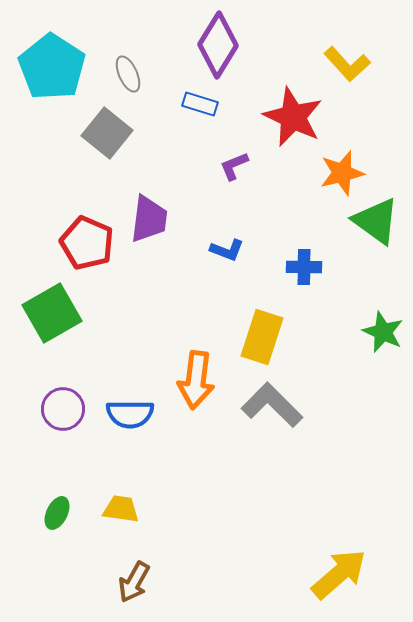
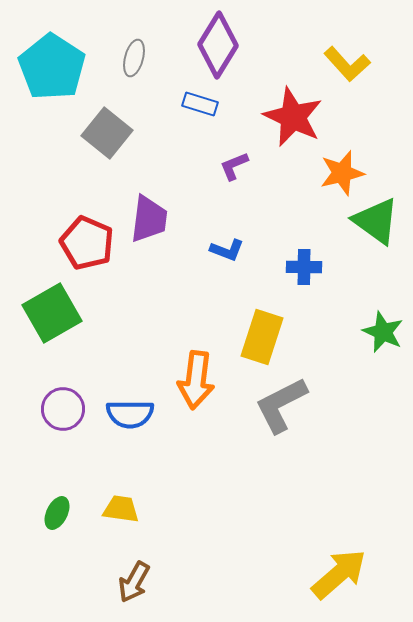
gray ellipse: moved 6 px right, 16 px up; rotated 39 degrees clockwise
gray L-shape: moved 9 px right; rotated 72 degrees counterclockwise
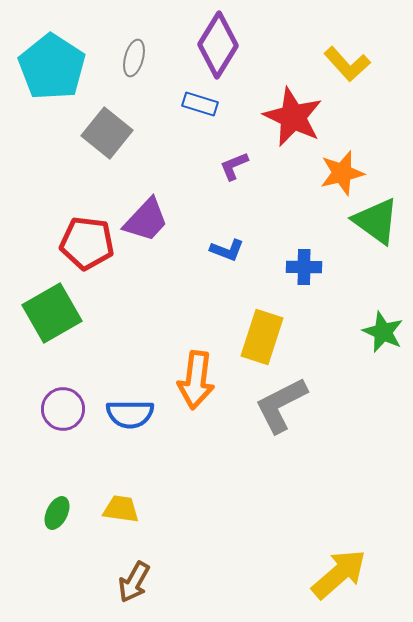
purple trapezoid: moved 3 px left, 1 px down; rotated 36 degrees clockwise
red pentagon: rotated 16 degrees counterclockwise
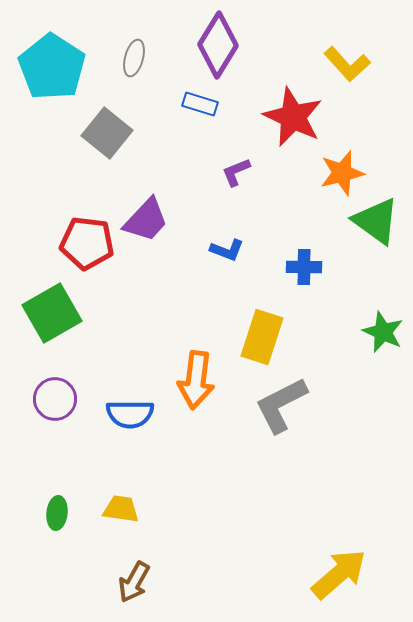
purple L-shape: moved 2 px right, 6 px down
purple circle: moved 8 px left, 10 px up
green ellipse: rotated 20 degrees counterclockwise
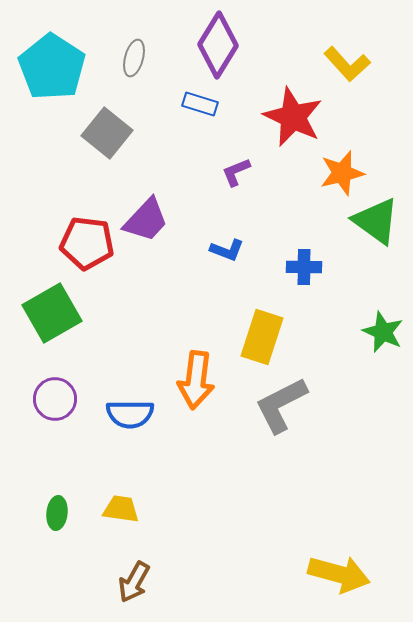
yellow arrow: rotated 56 degrees clockwise
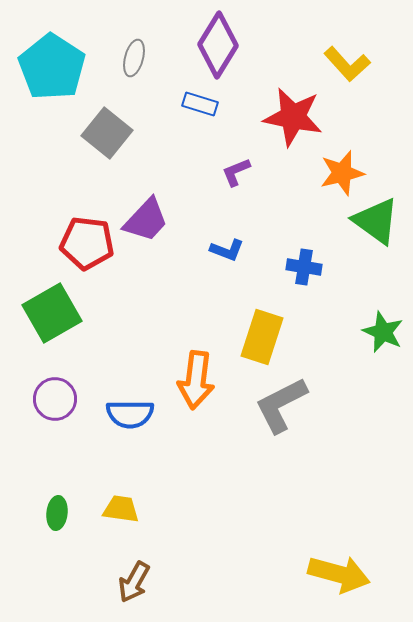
red star: rotated 14 degrees counterclockwise
blue cross: rotated 8 degrees clockwise
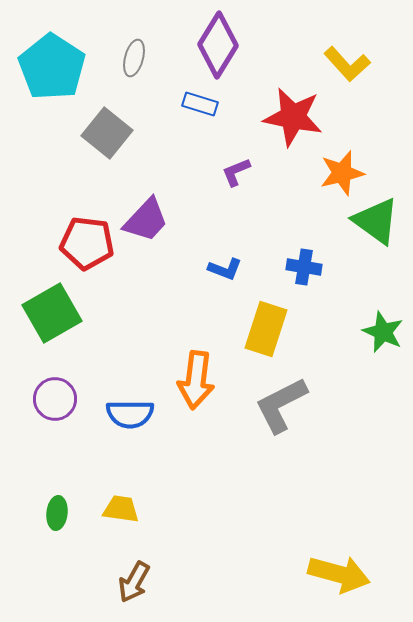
blue L-shape: moved 2 px left, 19 px down
yellow rectangle: moved 4 px right, 8 px up
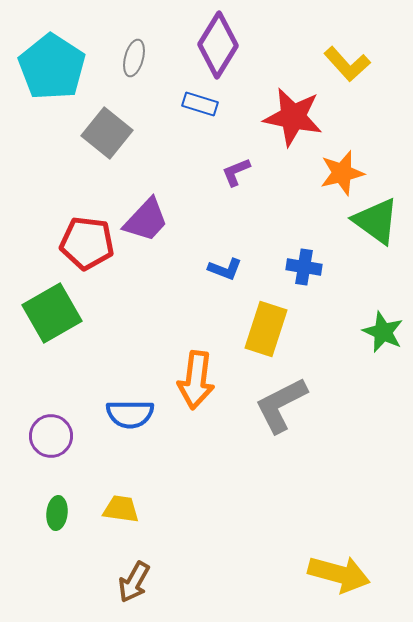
purple circle: moved 4 px left, 37 px down
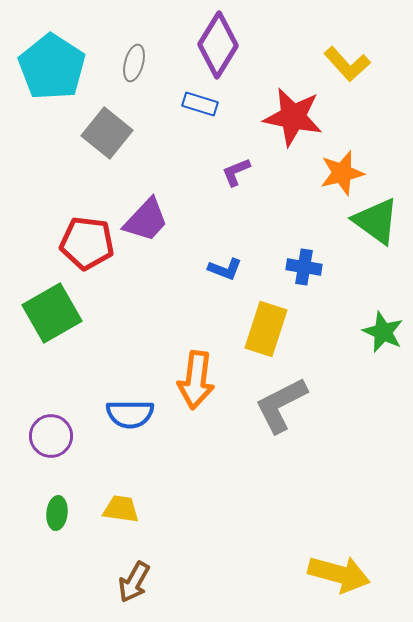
gray ellipse: moved 5 px down
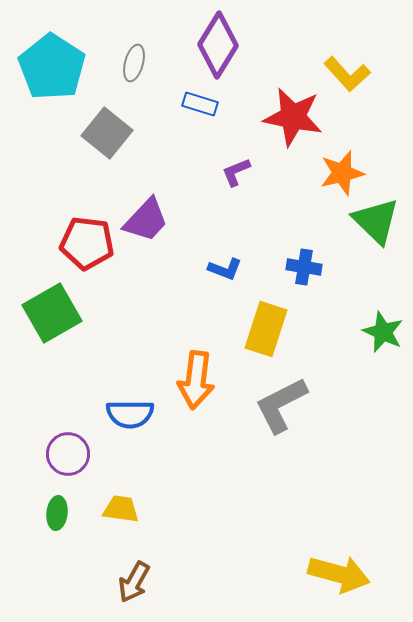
yellow L-shape: moved 10 px down
green triangle: rotated 8 degrees clockwise
purple circle: moved 17 px right, 18 px down
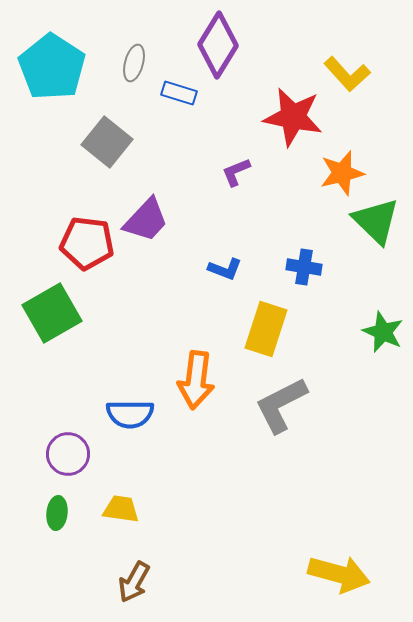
blue rectangle: moved 21 px left, 11 px up
gray square: moved 9 px down
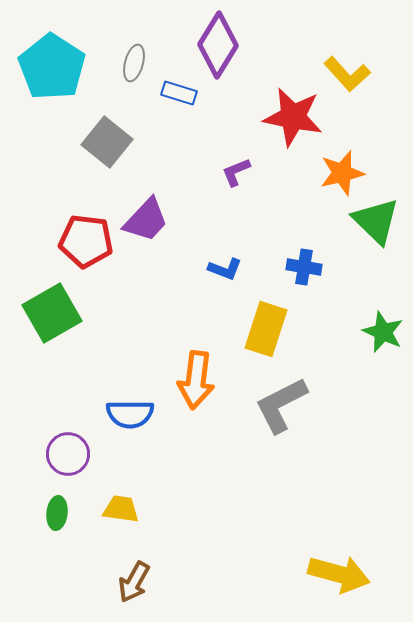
red pentagon: moved 1 px left, 2 px up
